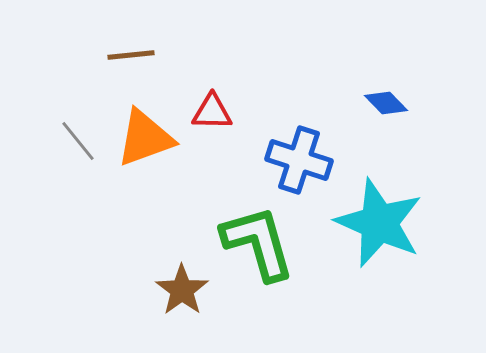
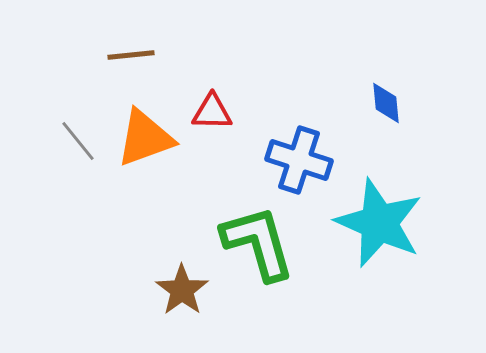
blue diamond: rotated 39 degrees clockwise
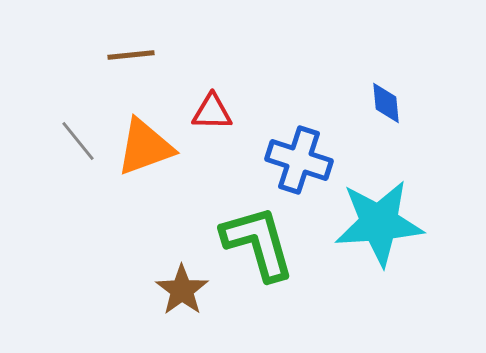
orange triangle: moved 9 px down
cyan star: rotated 28 degrees counterclockwise
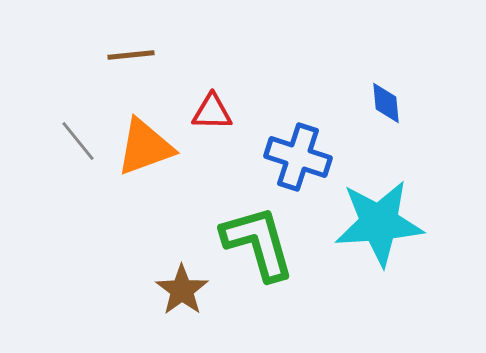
blue cross: moved 1 px left, 3 px up
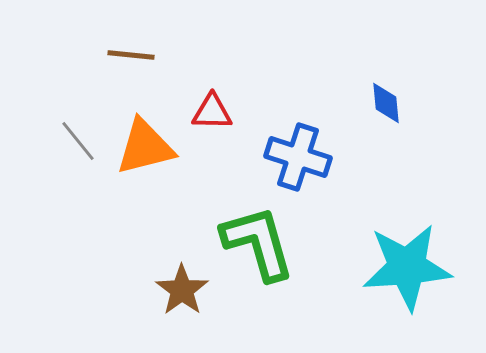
brown line: rotated 12 degrees clockwise
orange triangle: rotated 6 degrees clockwise
cyan star: moved 28 px right, 44 px down
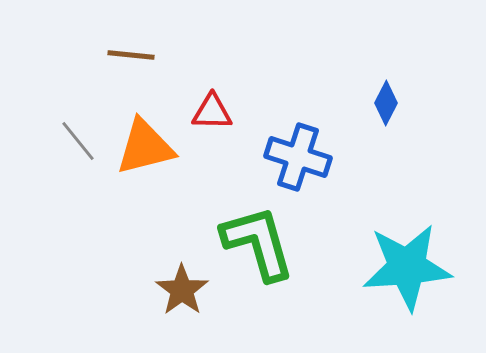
blue diamond: rotated 33 degrees clockwise
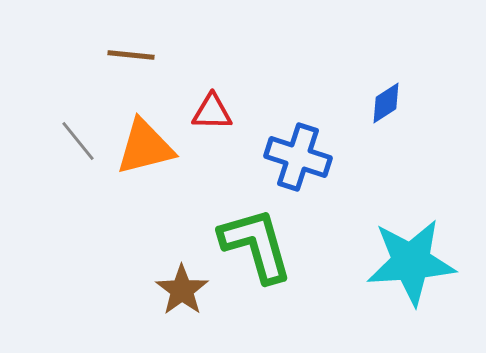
blue diamond: rotated 30 degrees clockwise
green L-shape: moved 2 px left, 2 px down
cyan star: moved 4 px right, 5 px up
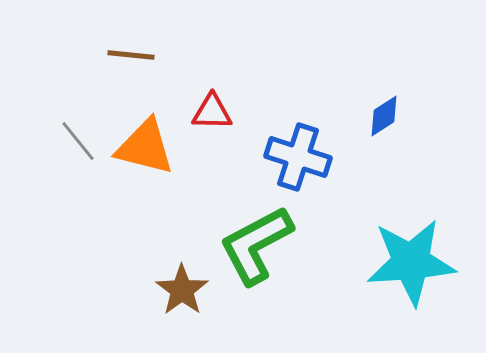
blue diamond: moved 2 px left, 13 px down
orange triangle: rotated 28 degrees clockwise
green L-shape: rotated 102 degrees counterclockwise
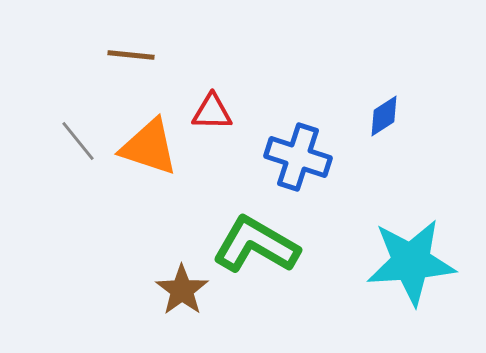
orange triangle: moved 4 px right; rotated 4 degrees clockwise
green L-shape: rotated 58 degrees clockwise
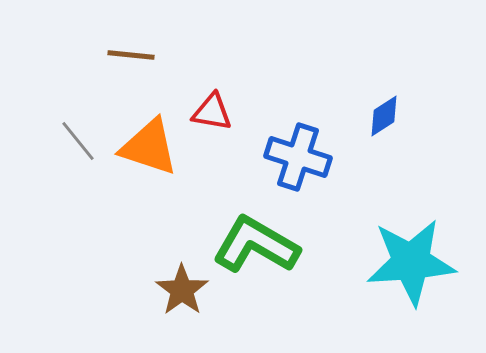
red triangle: rotated 9 degrees clockwise
